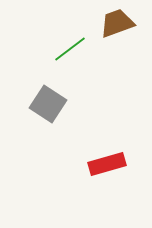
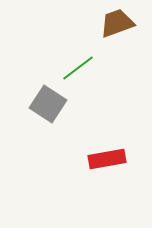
green line: moved 8 px right, 19 px down
red rectangle: moved 5 px up; rotated 6 degrees clockwise
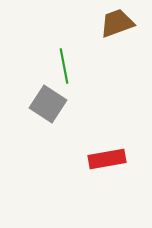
green line: moved 14 px left, 2 px up; rotated 64 degrees counterclockwise
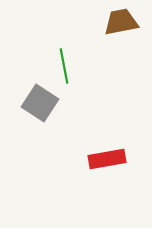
brown trapezoid: moved 4 px right, 1 px up; rotated 9 degrees clockwise
gray square: moved 8 px left, 1 px up
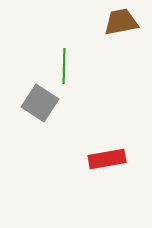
green line: rotated 12 degrees clockwise
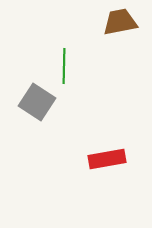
brown trapezoid: moved 1 px left
gray square: moved 3 px left, 1 px up
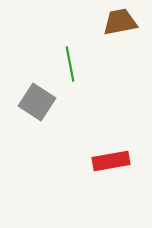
green line: moved 6 px right, 2 px up; rotated 12 degrees counterclockwise
red rectangle: moved 4 px right, 2 px down
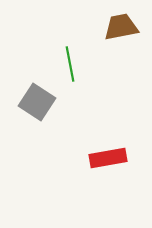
brown trapezoid: moved 1 px right, 5 px down
red rectangle: moved 3 px left, 3 px up
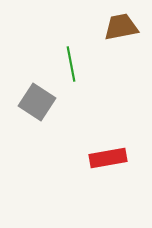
green line: moved 1 px right
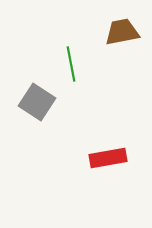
brown trapezoid: moved 1 px right, 5 px down
